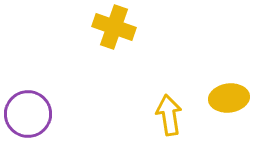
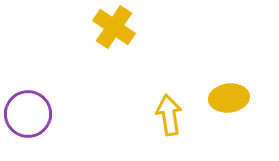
yellow cross: rotated 15 degrees clockwise
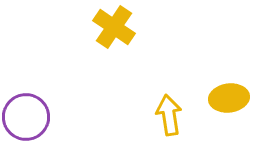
purple circle: moved 2 px left, 3 px down
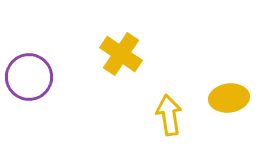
yellow cross: moved 7 px right, 27 px down
purple circle: moved 3 px right, 40 px up
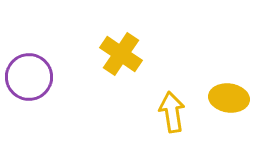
yellow ellipse: rotated 15 degrees clockwise
yellow arrow: moved 3 px right, 3 px up
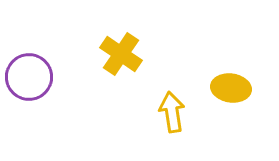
yellow ellipse: moved 2 px right, 10 px up
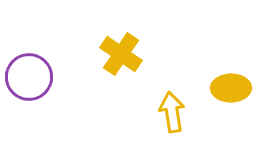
yellow ellipse: rotated 9 degrees counterclockwise
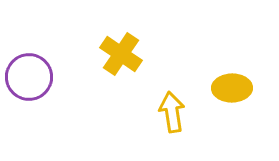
yellow ellipse: moved 1 px right
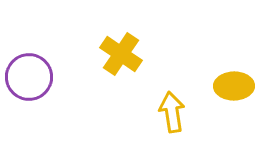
yellow ellipse: moved 2 px right, 2 px up
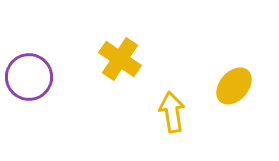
yellow cross: moved 1 px left, 5 px down
yellow ellipse: rotated 48 degrees counterclockwise
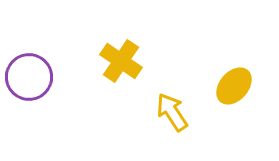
yellow cross: moved 1 px right, 2 px down
yellow arrow: rotated 24 degrees counterclockwise
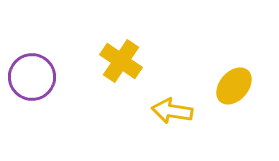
purple circle: moved 3 px right
yellow arrow: moved 1 px up; rotated 48 degrees counterclockwise
